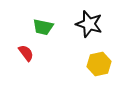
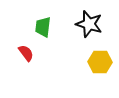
green trapezoid: rotated 85 degrees clockwise
yellow hexagon: moved 1 px right, 2 px up; rotated 15 degrees clockwise
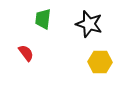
green trapezoid: moved 8 px up
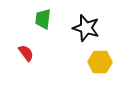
black star: moved 3 px left, 4 px down
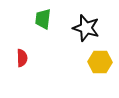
red semicircle: moved 4 px left, 5 px down; rotated 36 degrees clockwise
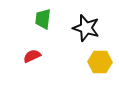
red semicircle: moved 10 px right, 2 px up; rotated 114 degrees counterclockwise
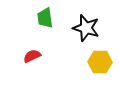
green trapezoid: moved 2 px right, 1 px up; rotated 15 degrees counterclockwise
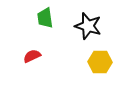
black star: moved 2 px right, 2 px up
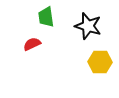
green trapezoid: moved 1 px right, 1 px up
red semicircle: moved 12 px up
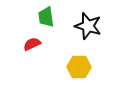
yellow hexagon: moved 21 px left, 5 px down
